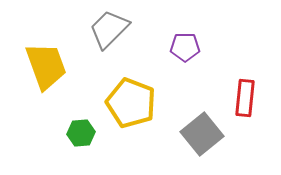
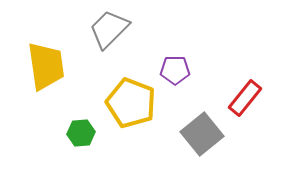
purple pentagon: moved 10 px left, 23 px down
yellow trapezoid: rotated 12 degrees clockwise
red rectangle: rotated 33 degrees clockwise
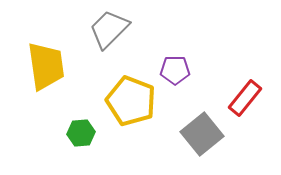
yellow pentagon: moved 2 px up
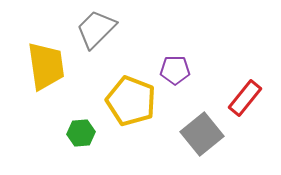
gray trapezoid: moved 13 px left
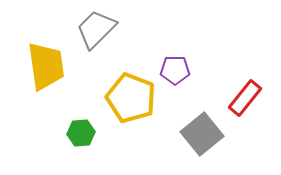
yellow pentagon: moved 3 px up
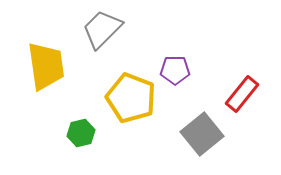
gray trapezoid: moved 6 px right
red rectangle: moved 3 px left, 4 px up
green hexagon: rotated 8 degrees counterclockwise
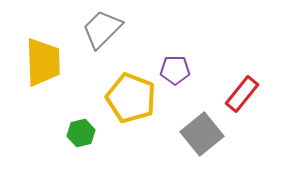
yellow trapezoid: moved 3 px left, 4 px up; rotated 6 degrees clockwise
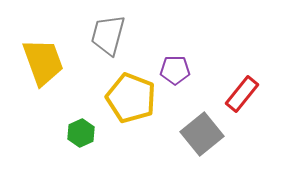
gray trapezoid: moved 6 px right, 6 px down; rotated 30 degrees counterclockwise
yellow trapezoid: rotated 18 degrees counterclockwise
green hexagon: rotated 12 degrees counterclockwise
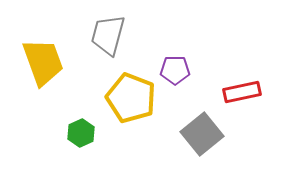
red rectangle: moved 2 px up; rotated 39 degrees clockwise
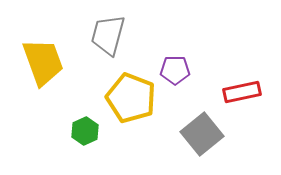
green hexagon: moved 4 px right, 2 px up
